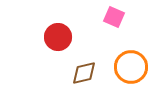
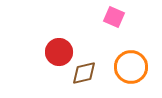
red circle: moved 1 px right, 15 px down
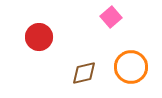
pink square: moved 3 px left; rotated 25 degrees clockwise
red circle: moved 20 px left, 15 px up
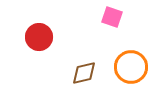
pink square: moved 1 px right; rotated 30 degrees counterclockwise
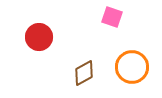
orange circle: moved 1 px right
brown diamond: rotated 16 degrees counterclockwise
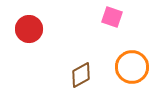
red circle: moved 10 px left, 8 px up
brown diamond: moved 3 px left, 2 px down
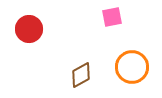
pink square: rotated 30 degrees counterclockwise
